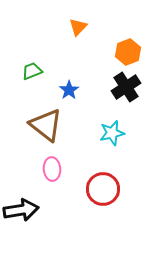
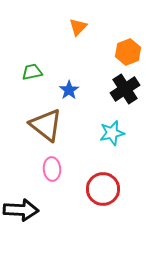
green trapezoid: moved 1 px down; rotated 10 degrees clockwise
black cross: moved 1 px left, 2 px down
black arrow: rotated 12 degrees clockwise
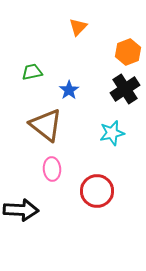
red circle: moved 6 px left, 2 px down
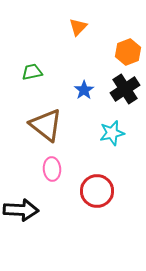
blue star: moved 15 px right
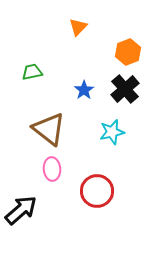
black cross: rotated 8 degrees counterclockwise
brown triangle: moved 3 px right, 4 px down
cyan star: moved 1 px up
black arrow: rotated 44 degrees counterclockwise
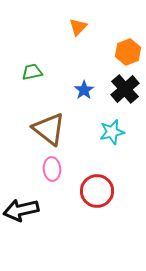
black arrow: rotated 152 degrees counterclockwise
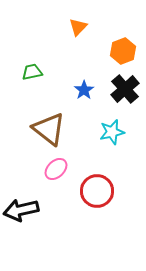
orange hexagon: moved 5 px left, 1 px up
pink ellipse: moved 4 px right; rotated 50 degrees clockwise
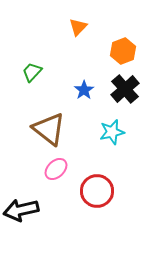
green trapezoid: rotated 35 degrees counterclockwise
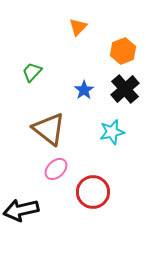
red circle: moved 4 px left, 1 px down
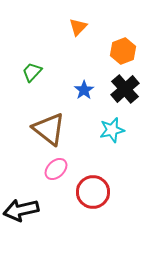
cyan star: moved 2 px up
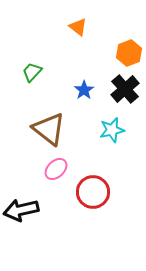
orange triangle: rotated 36 degrees counterclockwise
orange hexagon: moved 6 px right, 2 px down
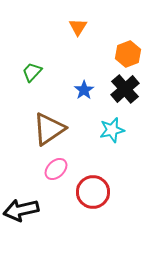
orange triangle: rotated 24 degrees clockwise
orange hexagon: moved 1 px left, 1 px down
brown triangle: rotated 48 degrees clockwise
